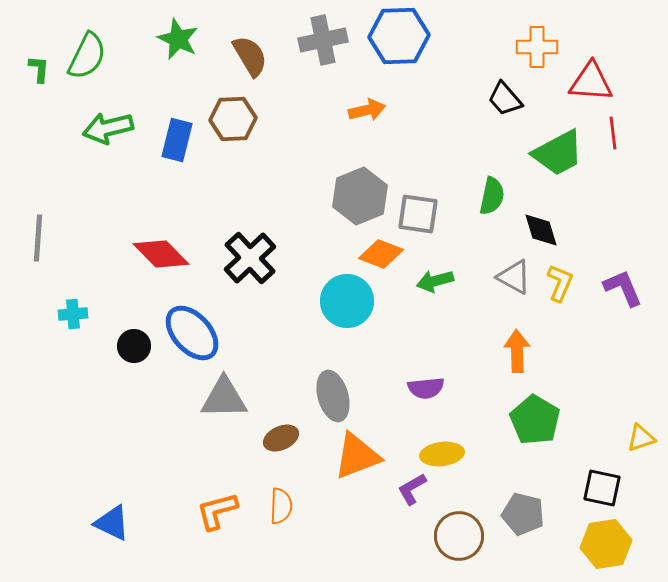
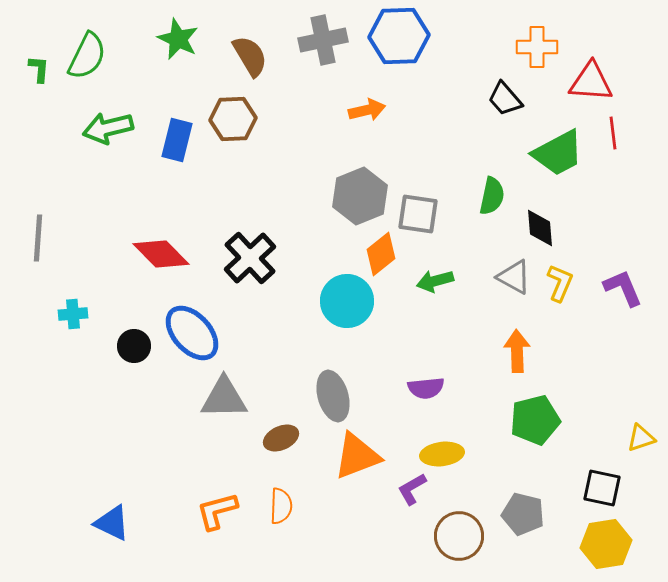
black diamond at (541, 230): moved 1 px left, 2 px up; rotated 12 degrees clockwise
orange diamond at (381, 254): rotated 60 degrees counterclockwise
green pentagon at (535, 420): rotated 27 degrees clockwise
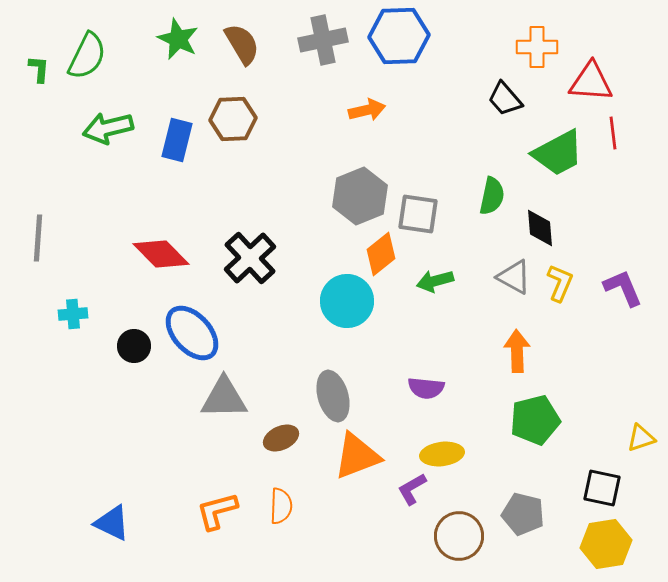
brown semicircle at (250, 56): moved 8 px left, 12 px up
purple semicircle at (426, 388): rotated 12 degrees clockwise
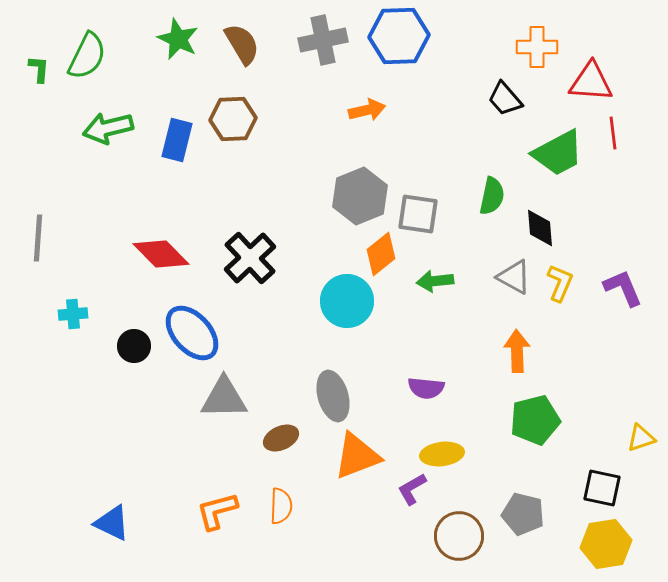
green arrow at (435, 281): rotated 9 degrees clockwise
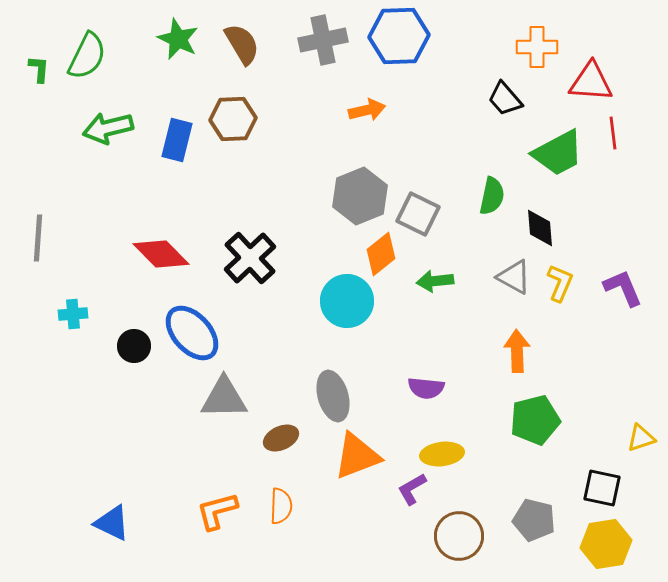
gray square at (418, 214): rotated 18 degrees clockwise
gray pentagon at (523, 514): moved 11 px right, 6 px down
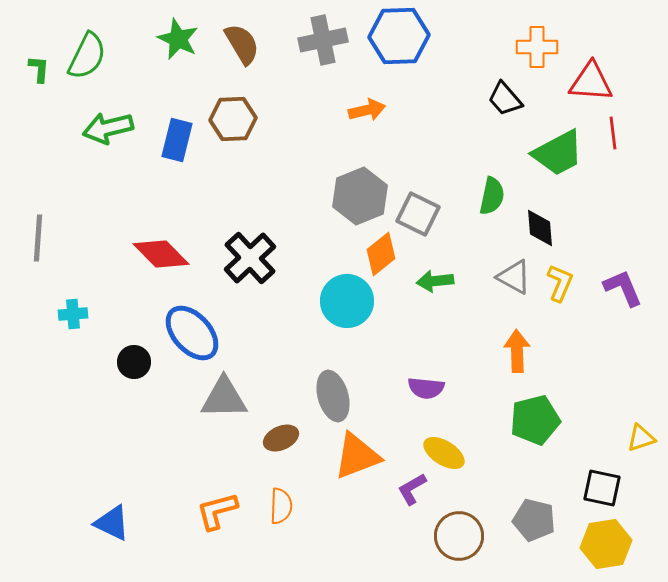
black circle at (134, 346): moved 16 px down
yellow ellipse at (442, 454): moved 2 px right, 1 px up; rotated 39 degrees clockwise
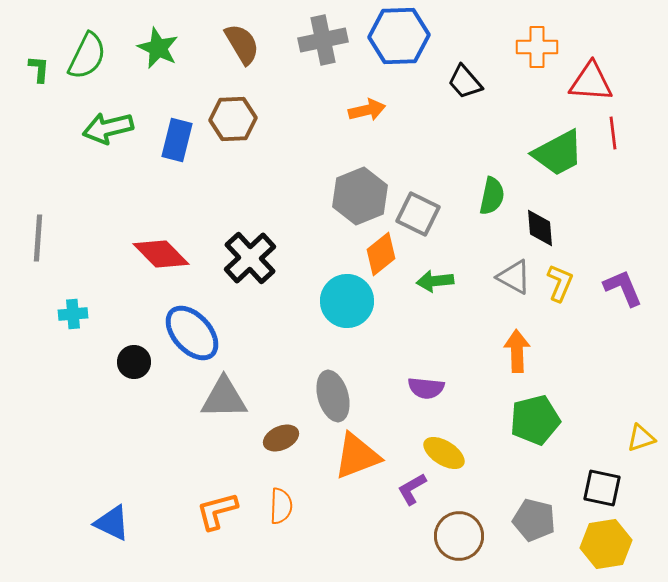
green star at (178, 39): moved 20 px left, 9 px down
black trapezoid at (505, 99): moved 40 px left, 17 px up
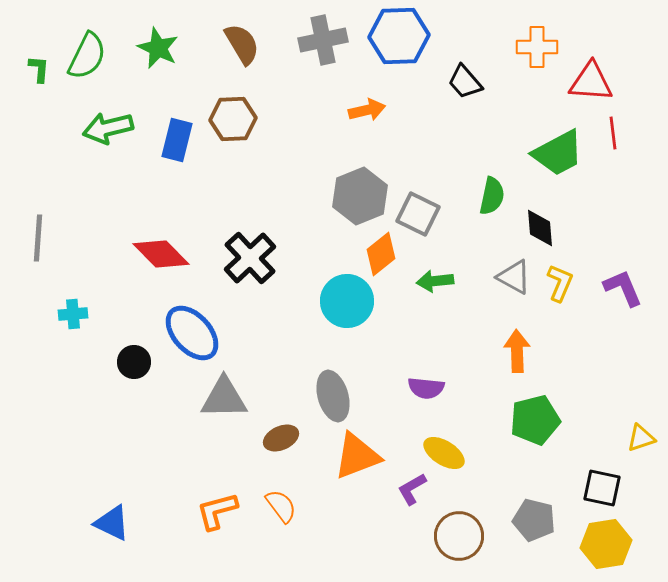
orange semicircle at (281, 506): rotated 39 degrees counterclockwise
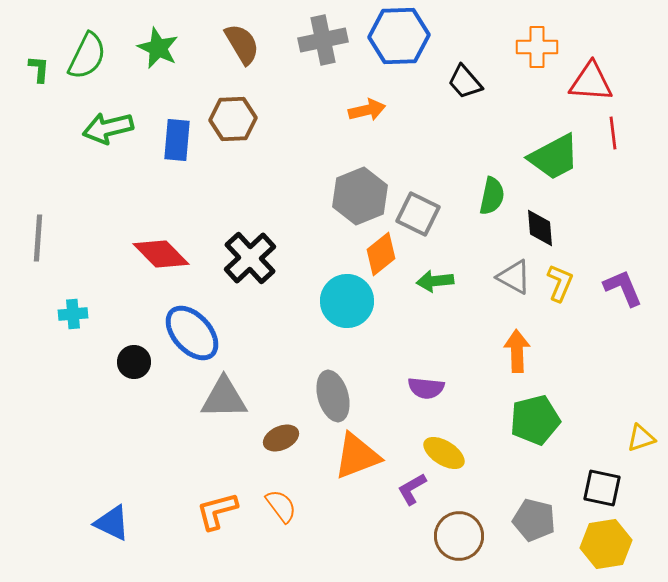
blue rectangle at (177, 140): rotated 9 degrees counterclockwise
green trapezoid at (558, 153): moved 4 px left, 4 px down
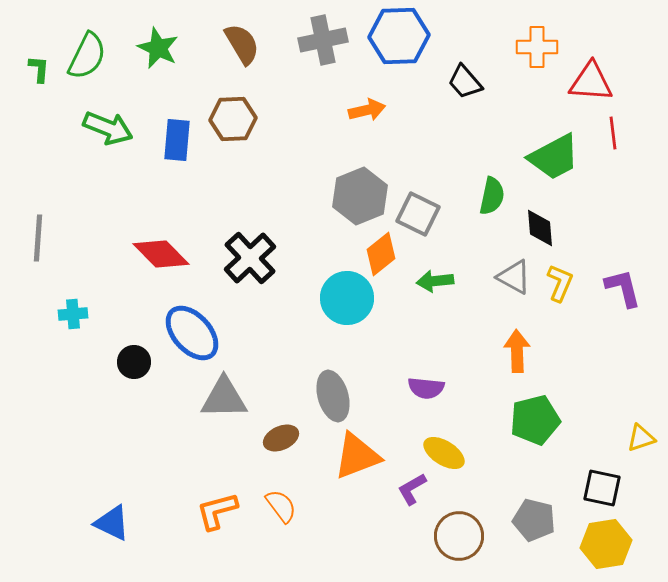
green arrow at (108, 128): rotated 144 degrees counterclockwise
purple L-shape at (623, 288): rotated 9 degrees clockwise
cyan circle at (347, 301): moved 3 px up
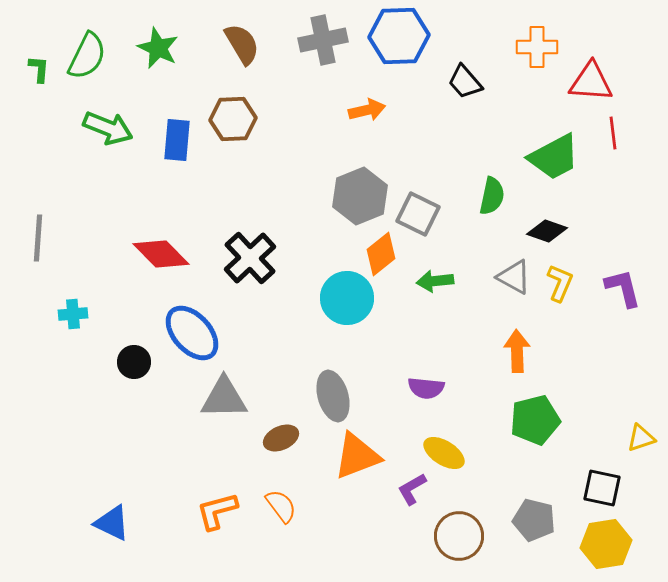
black diamond at (540, 228): moved 7 px right, 3 px down; rotated 66 degrees counterclockwise
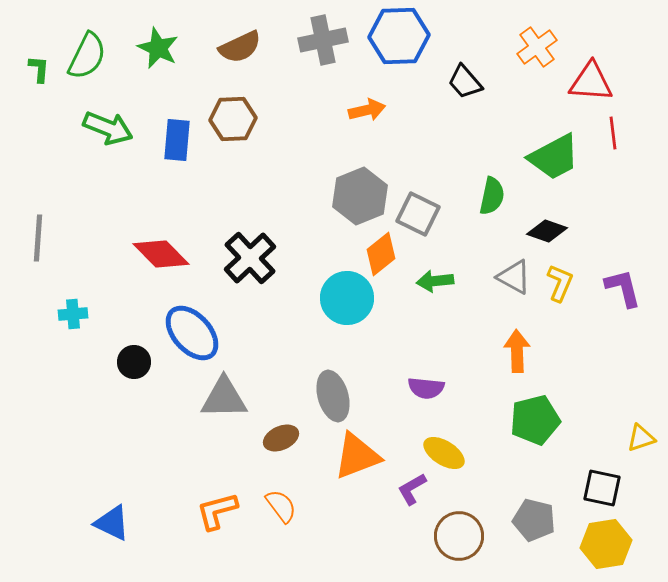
brown semicircle at (242, 44): moved 2 px left, 3 px down; rotated 96 degrees clockwise
orange cross at (537, 47): rotated 36 degrees counterclockwise
